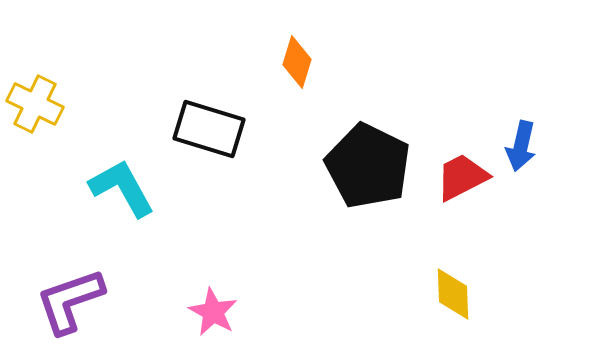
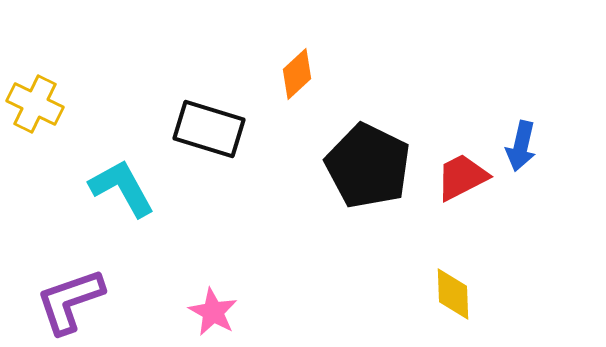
orange diamond: moved 12 px down; rotated 30 degrees clockwise
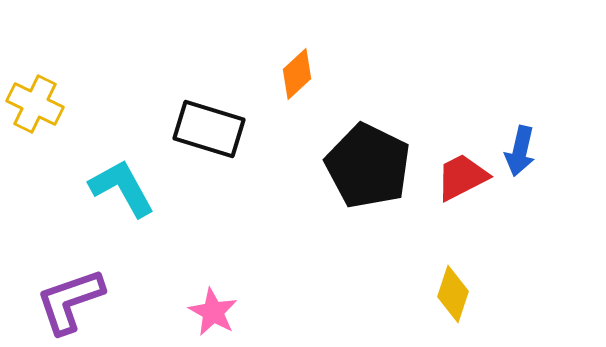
blue arrow: moved 1 px left, 5 px down
yellow diamond: rotated 20 degrees clockwise
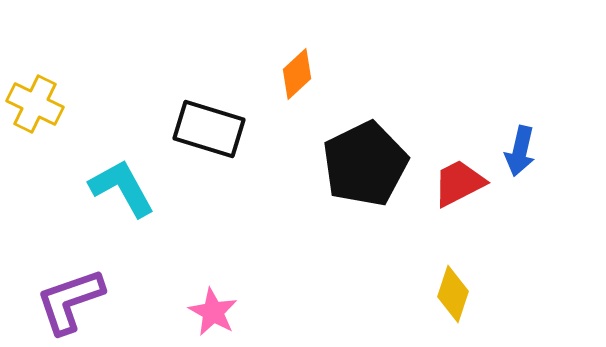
black pentagon: moved 3 px left, 2 px up; rotated 20 degrees clockwise
red trapezoid: moved 3 px left, 6 px down
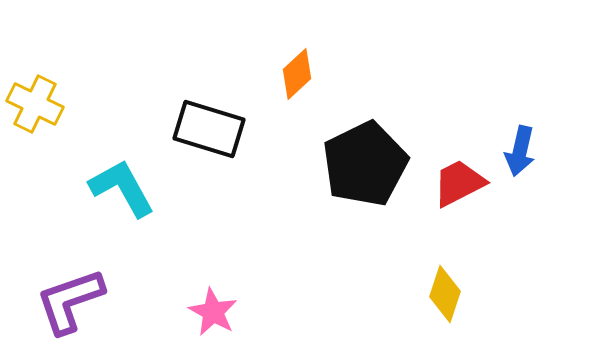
yellow diamond: moved 8 px left
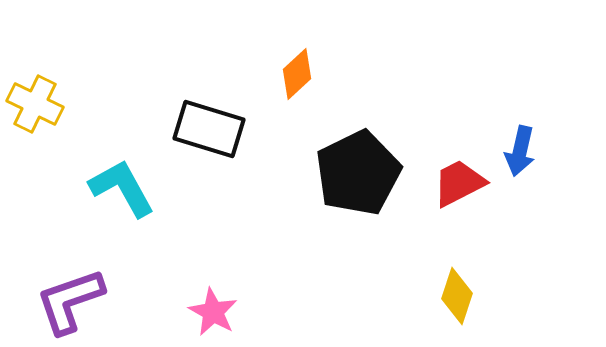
black pentagon: moved 7 px left, 9 px down
yellow diamond: moved 12 px right, 2 px down
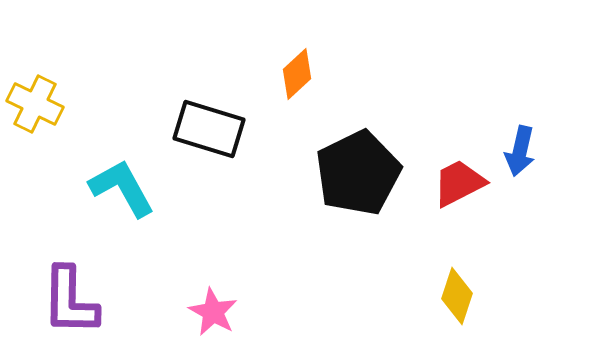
purple L-shape: rotated 70 degrees counterclockwise
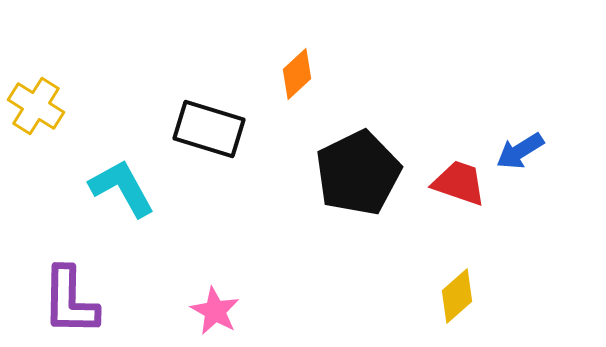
yellow cross: moved 1 px right, 2 px down; rotated 6 degrees clockwise
blue arrow: rotated 45 degrees clockwise
red trapezoid: rotated 46 degrees clockwise
yellow diamond: rotated 30 degrees clockwise
pink star: moved 2 px right, 1 px up
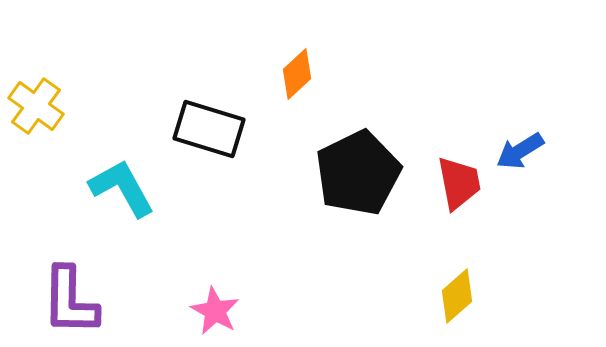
yellow cross: rotated 4 degrees clockwise
red trapezoid: rotated 60 degrees clockwise
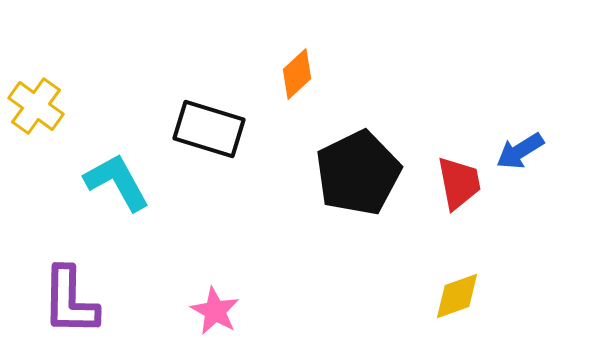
cyan L-shape: moved 5 px left, 6 px up
yellow diamond: rotated 22 degrees clockwise
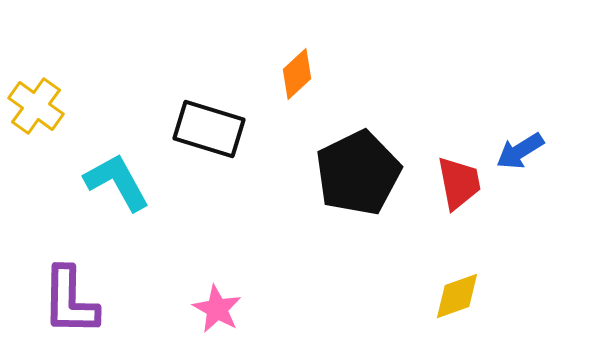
pink star: moved 2 px right, 2 px up
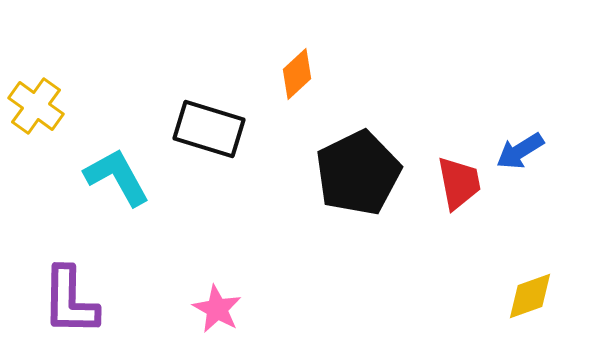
cyan L-shape: moved 5 px up
yellow diamond: moved 73 px right
